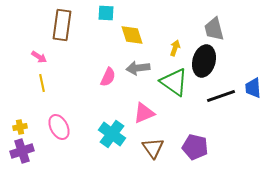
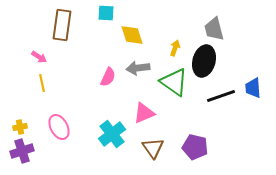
cyan cross: rotated 16 degrees clockwise
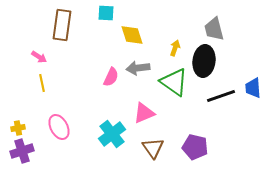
black ellipse: rotated 8 degrees counterclockwise
pink semicircle: moved 3 px right
yellow cross: moved 2 px left, 1 px down
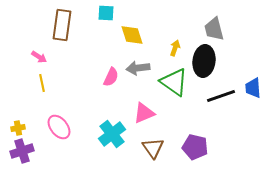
pink ellipse: rotated 10 degrees counterclockwise
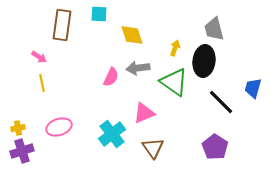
cyan square: moved 7 px left, 1 px down
blue trapezoid: rotated 20 degrees clockwise
black line: moved 6 px down; rotated 64 degrees clockwise
pink ellipse: rotated 70 degrees counterclockwise
purple pentagon: moved 20 px right; rotated 20 degrees clockwise
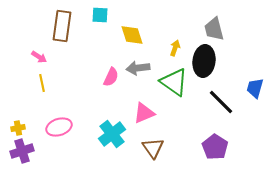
cyan square: moved 1 px right, 1 px down
brown rectangle: moved 1 px down
blue trapezoid: moved 2 px right
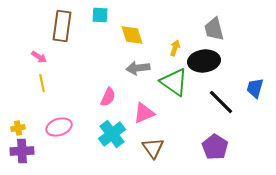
black ellipse: rotated 76 degrees clockwise
pink semicircle: moved 3 px left, 20 px down
purple cross: rotated 15 degrees clockwise
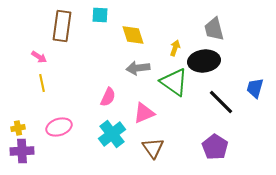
yellow diamond: moved 1 px right
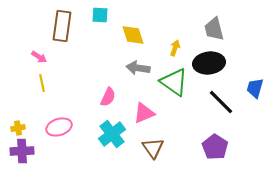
black ellipse: moved 5 px right, 2 px down
gray arrow: rotated 15 degrees clockwise
